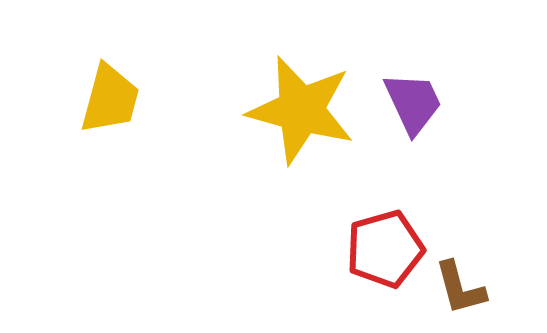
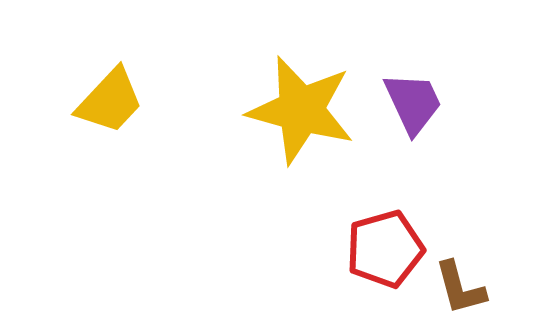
yellow trapezoid: moved 2 px down; rotated 28 degrees clockwise
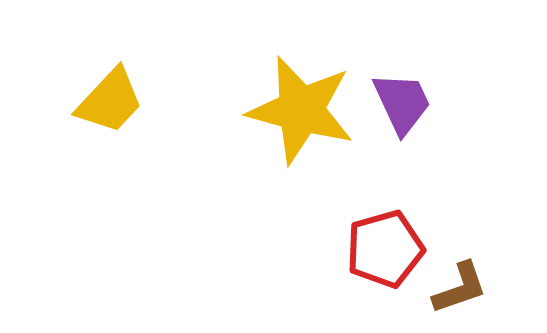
purple trapezoid: moved 11 px left
brown L-shape: rotated 94 degrees counterclockwise
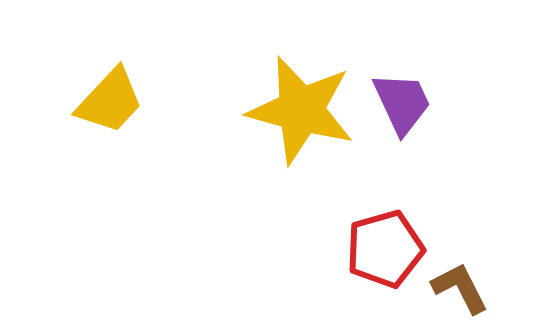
brown L-shape: rotated 98 degrees counterclockwise
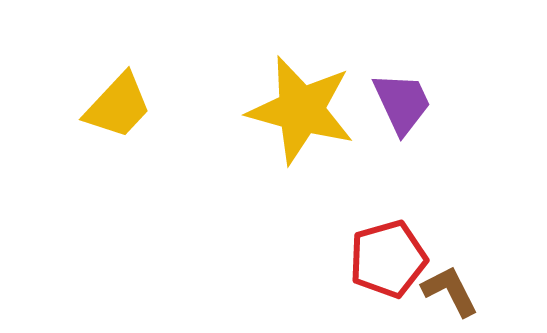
yellow trapezoid: moved 8 px right, 5 px down
red pentagon: moved 3 px right, 10 px down
brown L-shape: moved 10 px left, 3 px down
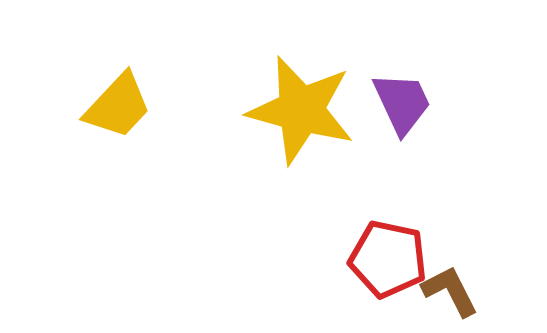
red pentagon: rotated 28 degrees clockwise
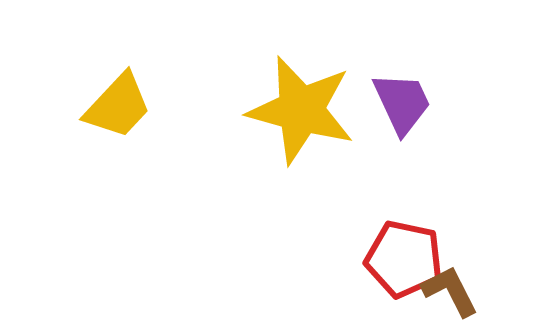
red pentagon: moved 16 px right
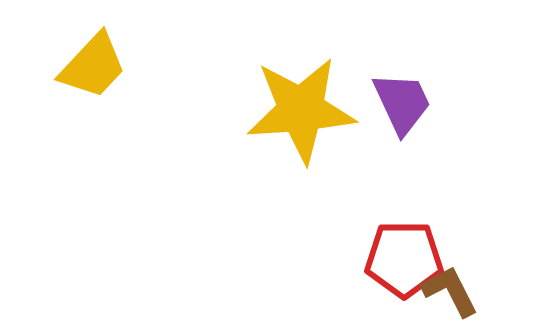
yellow trapezoid: moved 25 px left, 40 px up
yellow star: rotated 19 degrees counterclockwise
red pentagon: rotated 12 degrees counterclockwise
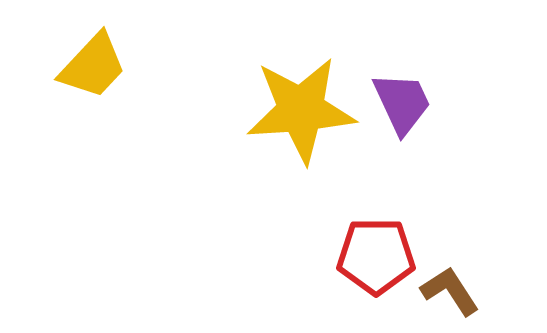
red pentagon: moved 28 px left, 3 px up
brown L-shape: rotated 6 degrees counterclockwise
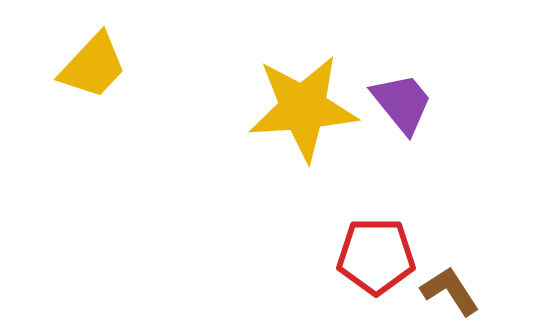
purple trapezoid: rotated 14 degrees counterclockwise
yellow star: moved 2 px right, 2 px up
